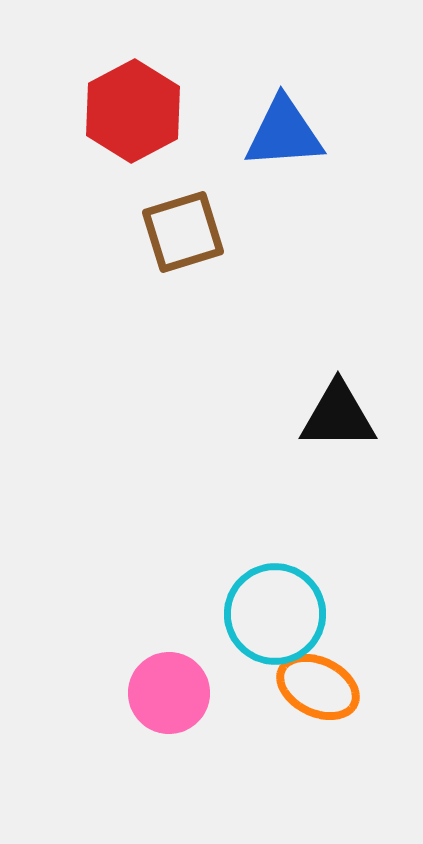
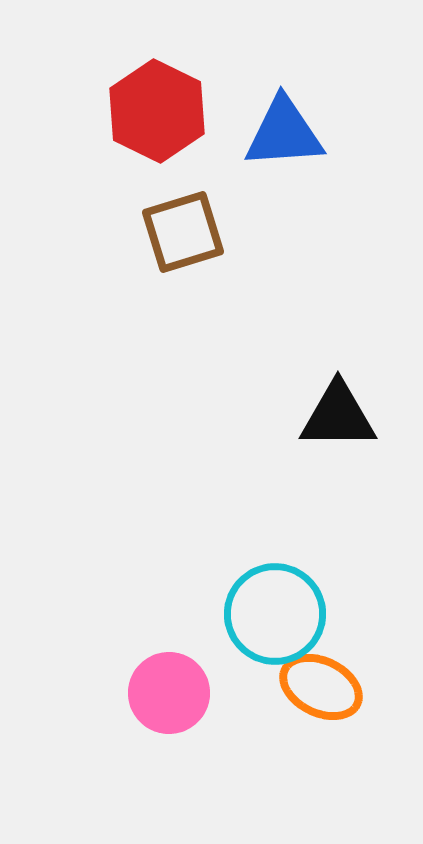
red hexagon: moved 24 px right; rotated 6 degrees counterclockwise
orange ellipse: moved 3 px right
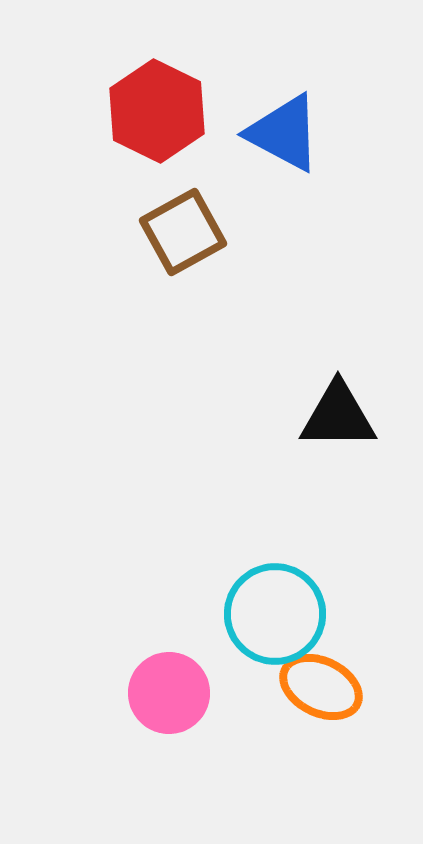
blue triangle: rotated 32 degrees clockwise
brown square: rotated 12 degrees counterclockwise
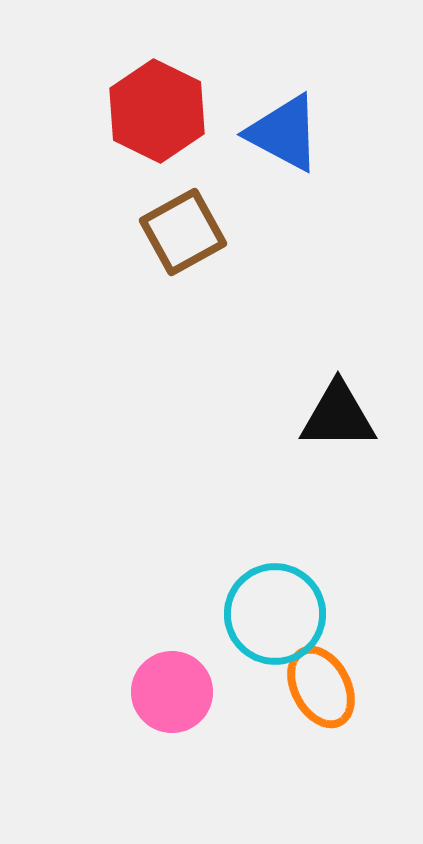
orange ellipse: rotated 36 degrees clockwise
pink circle: moved 3 px right, 1 px up
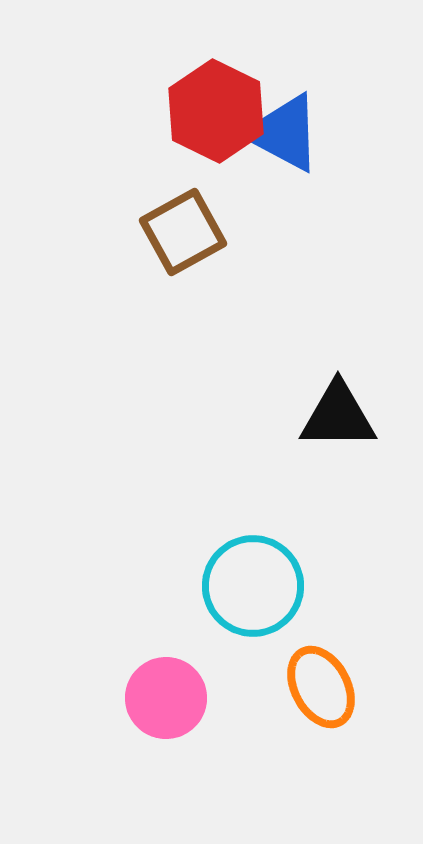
red hexagon: moved 59 px right
cyan circle: moved 22 px left, 28 px up
pink circle: moved 6 px left, 6 px down
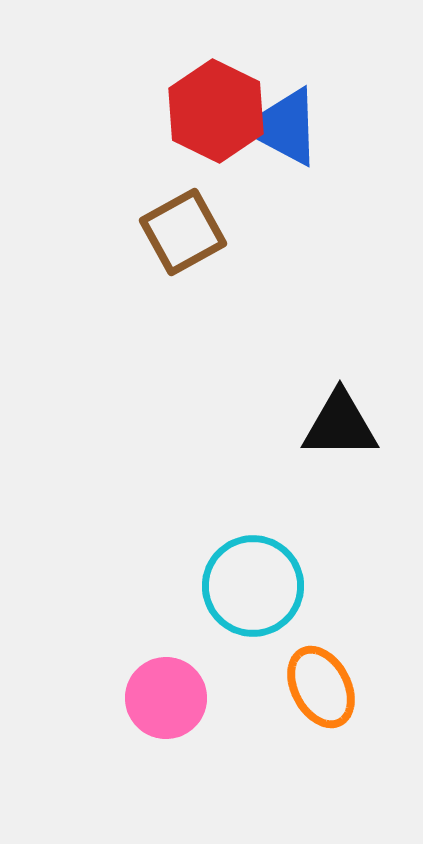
blue triangle: moved 6 px up
black triangle: moved 2 px right, 9 px down
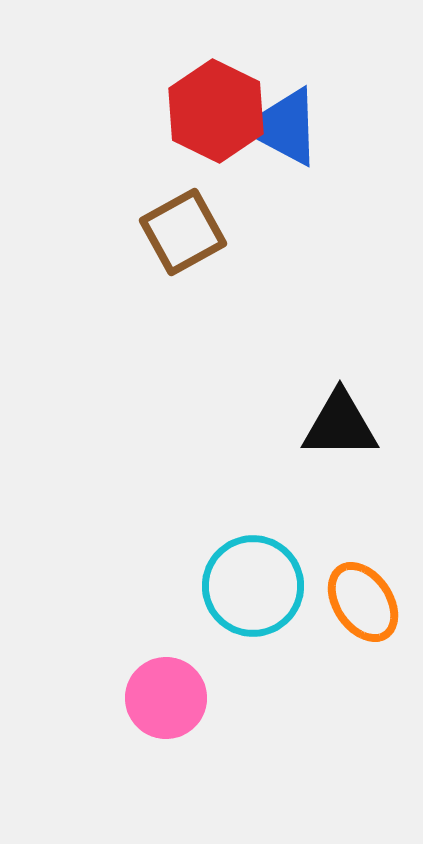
orange ellipse: moved 42 px right, 85 px up; rotated 6 degrees counterclockwise
